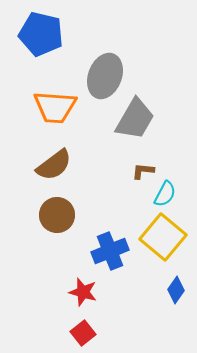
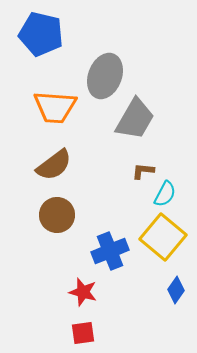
red square: rotated 30 degrees clockwise
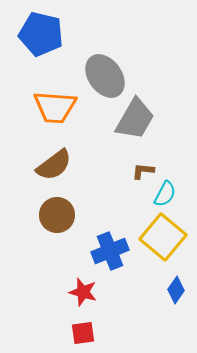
gray ellipse: rotated 57 degrees counterclockwise
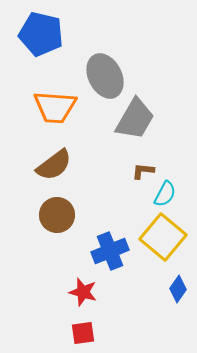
gray ellipse: rotated 9 degrees clockwise
blue diamond: moved 2 px right, 1 px up
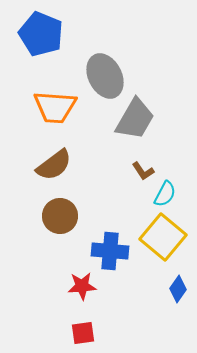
blue pentagon: rotated 9 degrees clockwise
brown L-shape: rotated 130 degrees counterclockwise
brown circle: moved 3 px right, 1 px down
blue cross: rotated 27 degrees clockwise
red star: moved 1 px left, 6 px up; rotated 20 degrees counterclockwise
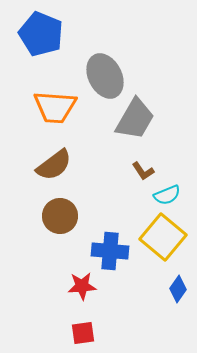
cyan semicircle: moved 2 px right, 1 px down; rotated 40 degrees clockwise
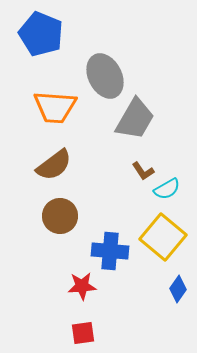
cyan semicircle: moved 6 px up; rotated 8 degrees counterclockwise
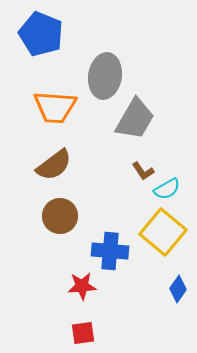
gray ellipse: rotated 36 degrees clockwise
yellow square: moved 5 px up
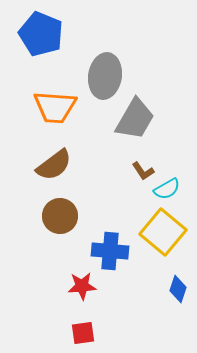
blue diamond: rotated 16 degrees counterclockwise
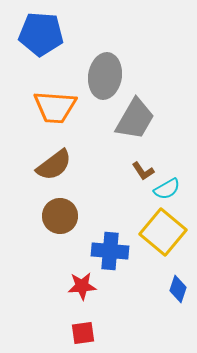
blue pentagon: rotated 18 degrees counterclockwise
